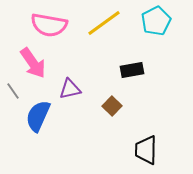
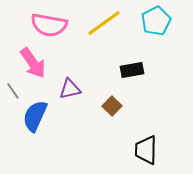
blue semicircle: moved 3 px left
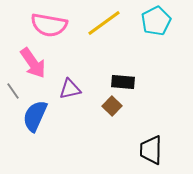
black rectangle: moved 9 px left, 12 px down; rotated 15 degrees clockwise
black trapezoid: moved 5 px right
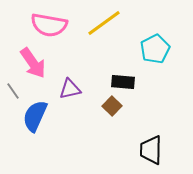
cyan pentagon: moved 1 px left, 28 px down
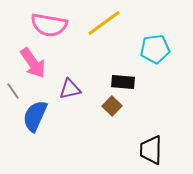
cyan pentagon: rotated 20 degrees clockwise
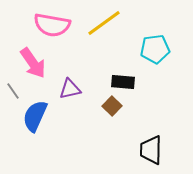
pink semicircle: moved 3 px right
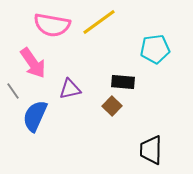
yellow line: moved 5 px left, 1 px up
